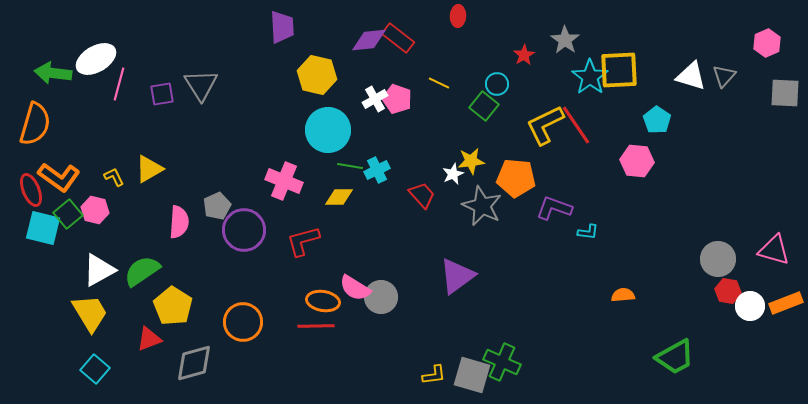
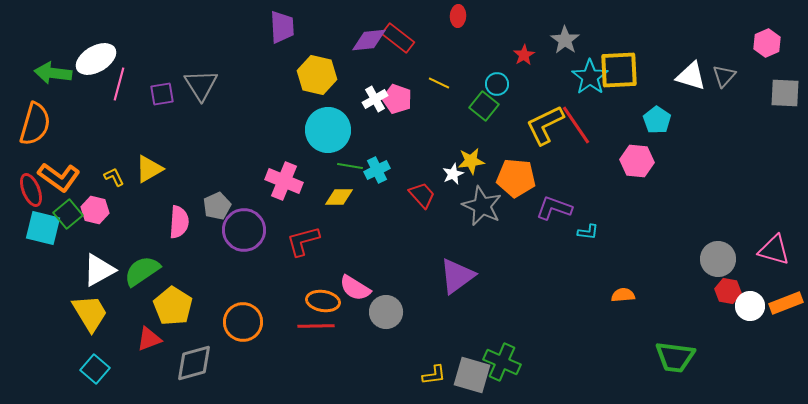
gray circle at (381, 297): moved 5 px right, 15 px down
green trapezoid at (675, 357): rotated 36 degrees clockwise
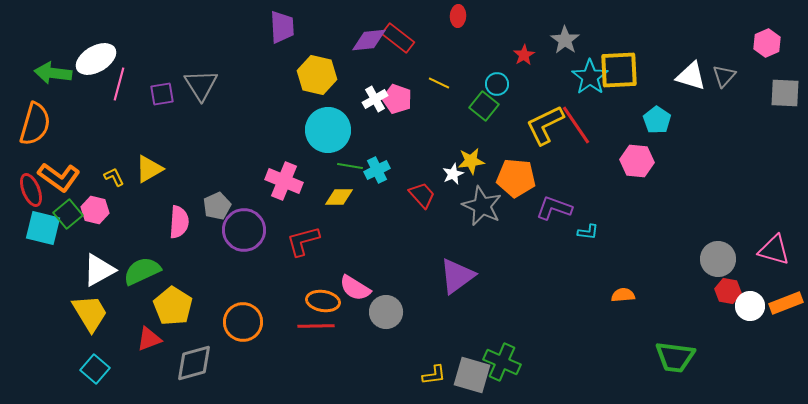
green semicircle at (142, 271): rotated 9 degrees clockwise
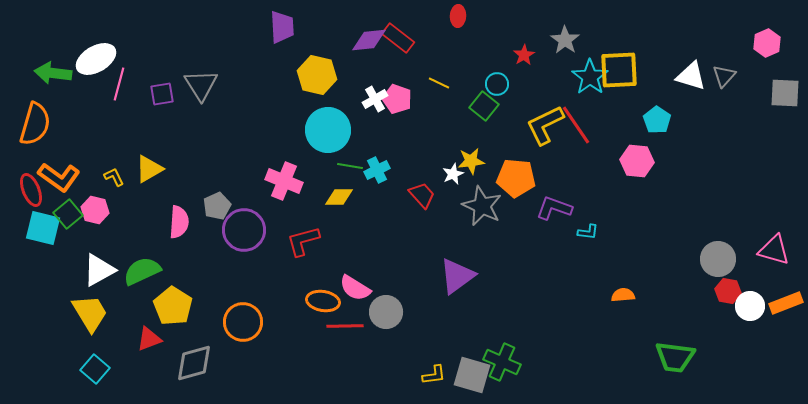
red line at (316, 326): moved 29 px right
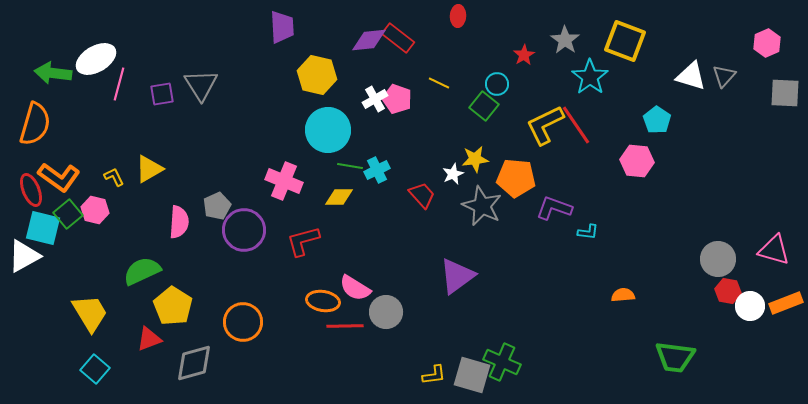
yellow square at (619, 70): moved 6 px right, 29 px up; rotated 24 degrees clockwise
yellow star at (471, 161): moved 4 px right, 2 px up
white triangle at (99, 270): moved 75 px left, 14 px up
